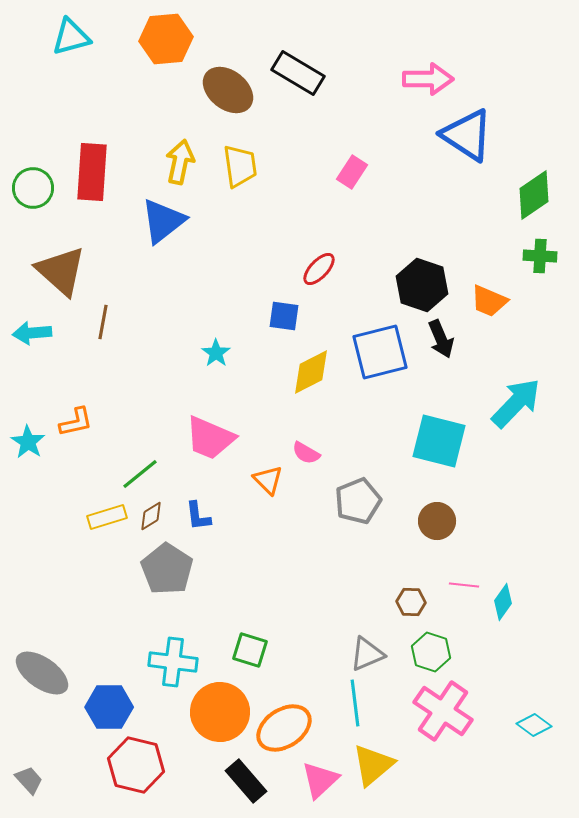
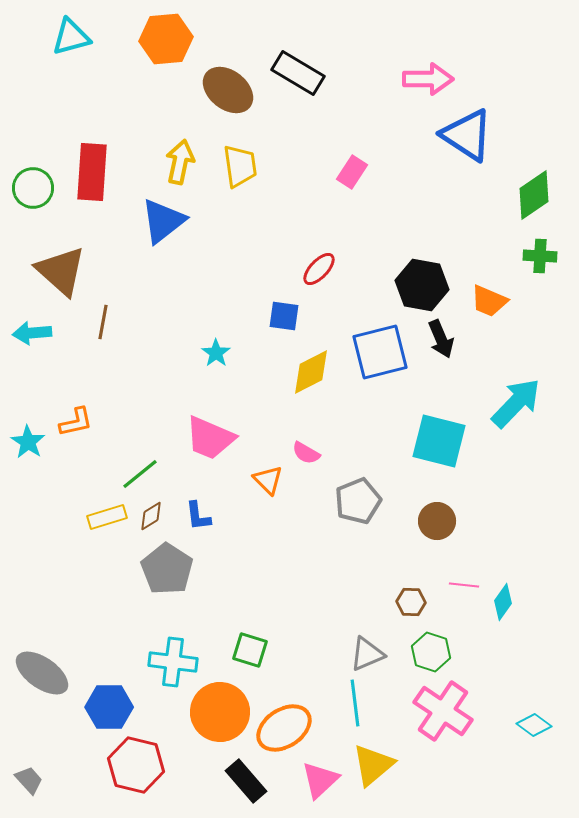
black hexagon at (422, 285): rotated 9 degrees counterclockwise
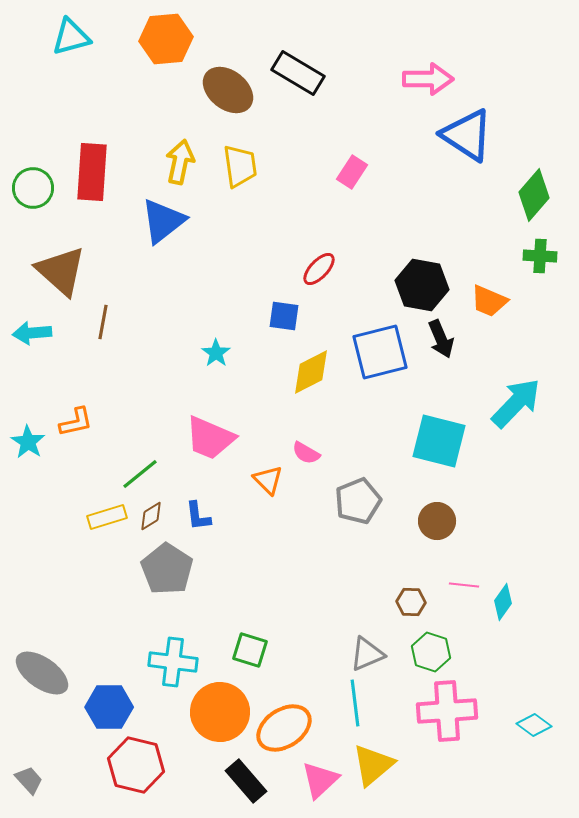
green diamond at (534, 195): rotated 15 degrees counterclockwise
pink cross at (443, 711): moved 4 px right; rotated 38 degrees counterclockwise
